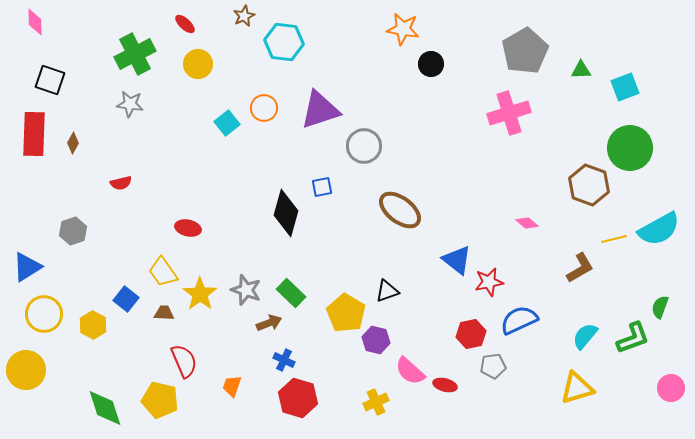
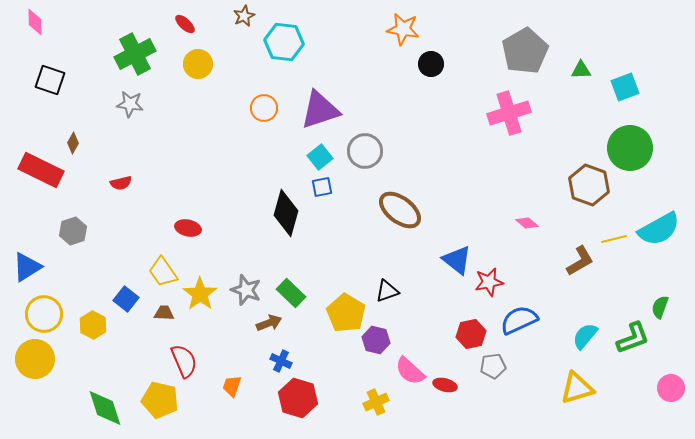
cyan square at (227, 123): moved 93 px right, 34 px down
red rectangle at (34, 134): moved 7 px right, 36 px down; rotated 66 degrees counterclockwise
gray circle at (364, 146): moved 1 px right, 5 px down
brown L-shape at (580, 268): moved 7 px up
blue cross at (284, 360): moved 3 px left, 1 px down
yellow circle at (26, 370): moved 9 px right, 11 px up
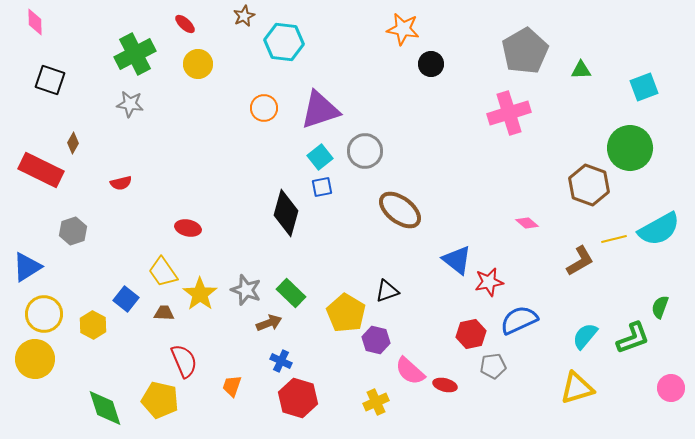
cyan square at (625, 87): moved 19 px right
